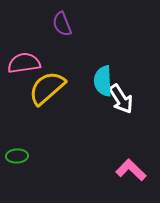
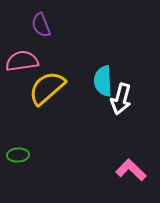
purple semicircle: moved 21 px left, 1 px down
pink semicircle: moved 2 px left, 2 px up
white arrow: rotated 48 degrees clockwise
green ellipse: moved 1 px right, 1 px up
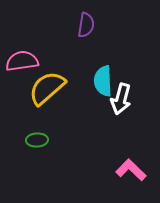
purple semicircle: moved 45 px right; rotated 150 degrees counterclockwise
green ellipse: moved 19 px right, 15 px up
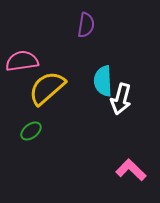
green ellipse: moved 6 px left, 9 px up; rotated 35 degrees counterclockwise
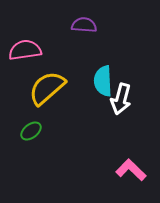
purple semicircle: moved 2 px left; rotated 95 degrees counterclockwise
pink semicircle: moved 3 px right, 11 px up
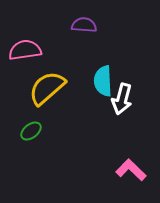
white arrow: moved 1 px right
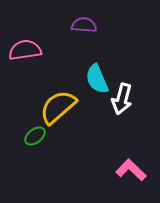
cyan semicircle: moved 6 px left, 2 px up; rotated 20 degrees counterclockwise
yellow semicircle: moved 11 px right, 19 px down
green ellipse: moved 4 px right, 5 px down
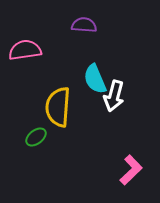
cyan semicircle: moved 2 px left
white arrow: moved 8 px left, 3 px up
yellow semicircle: rotated 45 degrees counterclockwise
green ellipse: moved 1 px right, 1 px down
pink L-shape: rotated 92 degrees clockwise
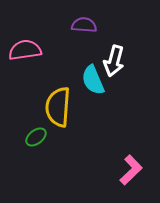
cyan semicircle: moved 2 px left, 1 px down
white arrow: moved 35 px up
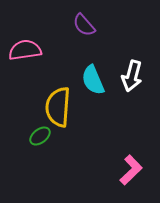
purple semicircle: rotated 135 degrees counterclockwise
white arrow: moved 18 px right, 15 px down
green ellipse: moved 4 px right, 1 px up
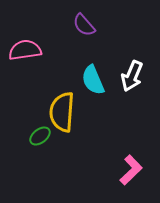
white arrow: rotated 8 degrees clockwise
yellow semicircle: moved 4 px right, 5 px down
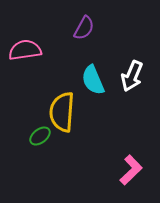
purple semicircle: moved 3 px down; rotated 110 degrees counterclockwise
